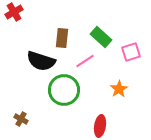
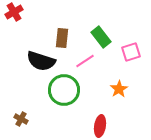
green rectangle: rotated 10 degrees clockwise
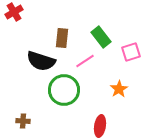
brown cross: moved 2 px right, 2 px down; rotated 24 degrees counterclockwise
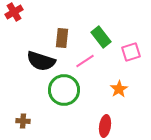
red ellipse: moved 5 px right
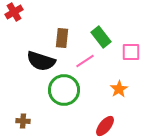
pink square: rotated 18 degrees clockwise
red ellipse: rotated 30 degrees clockwise
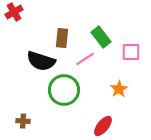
pink line: moved 2 px up
red ellipse: moved 2 px left
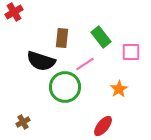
pink line: moved 5 px down
green circle: moved 1 px right, 3 px up
brown cross: moved 1 px down; rotated 32 degrees counterclockwise
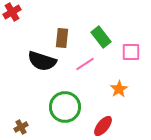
red cross: moved 2 px left
black semicircle: moved 1 px right
green circle: moved 20 px down
brown cross: moved 2 px left, 5 px down
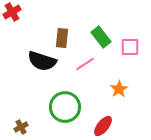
pink square: moved 1 px left, 5 px up
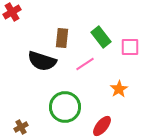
red ellipse: moved 1 px left
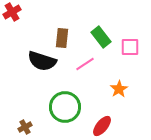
brown cross: moved 4 px right
